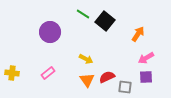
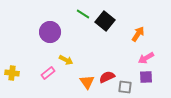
yellow arrow: moved 20 px left, 1 px down
orange triangle: moved 2 px down
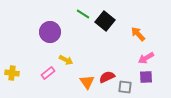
orange arrow: rotated 77 degrees counterclockwise
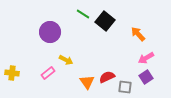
purple square: rotated 32 degrees counterclockwise
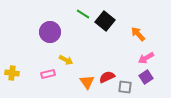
pink rectangle: moved 1 px down; rotated 24 degrees clockwise
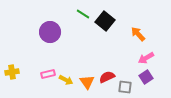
yellow arrow: moved 20 px down
yellow cross: moved 1 px up; rotated 16 degrees counterclockwise
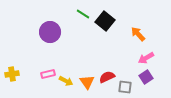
yellow cross: moved 2 px down
yellow arrow: moved 1 px down
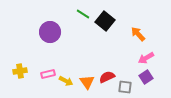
yellow cross: moved 8 px right, 3 px up
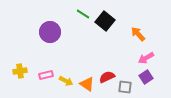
pink rectangle: moved 2 px left, 1 px down
orange triangle: moved 2 px down; rotated 21 degrees counterclockwise
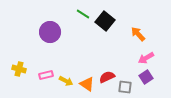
yellow cross: moved 1 px left, 2 px up; rotated 24 degrees clockwise
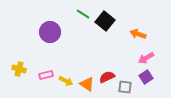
orange arrow: rotated 28 degrees counterclockwise
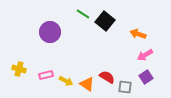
pink arrow: moved 1 px left, 3 px up
red semicircle: rotated 56 degrees clockwise
